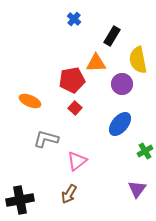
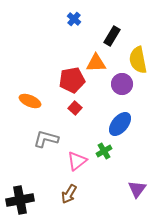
green cross: moved 41 px left
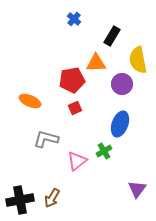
red square: rotated 24 degrees clockwise
blue ellipse: rotated 20 degrees counterclockwise
brown arrow: moved 17 px left, 4 px down
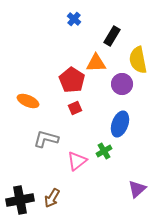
red pentagon: rotated 30 degrees counterclockwise
orange ellipse: moved 2 px left
purple triangle: rotated 12 degrees clockwise
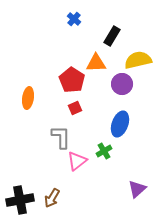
yellow semicircle: rotated 88 degrees clockwise
orange ellipse: moved 3 px up; rotated 75 degrees clockwise
gray L-shape: moved 15 px right, 2 px up; rotated 75 degrees clockwise
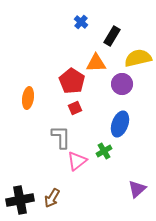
blue cross: moved 7 px right, 3 px down
yellow semicircle: moved 2 px up
red pentagon: moved 1 px down
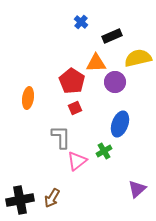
black rectangle: rotated 36 degrees clockwise
purple circle: moved 7 px left, 2 px up
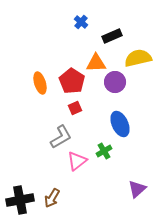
orange ellipse: moved 12 px right, 15 px up; rotated 25 degrees counterclockwise
blue ellipse: rotated 45 degrees counterclockwise
gray L-shape: rotated 60 degrees clockwise
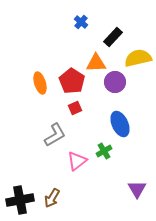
black rectangle: moved 1 px right, 1 px down; rotated 24 degrees counterclockwise
gray L-shape: moved 6 px left, 2 px up
purple triangle: rotated 18 degrees counterclockwise
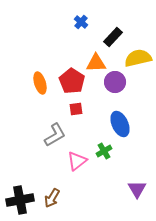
red square: moved 1 px right, 1 px down; rotated 16 degrees clockwise
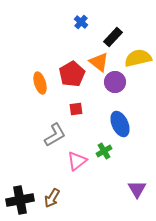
orange triangle: moved 3 px right, 1 px up; rotated 40 degrees clockwise
red pentagon: moved 7 px up; rotated 10 degrees clockwise
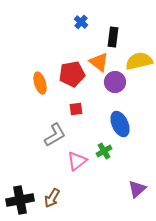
black rectangle: rotated 36 degrees counterclockwise
yellow semicircle: moved 1 px right, 3 px down
red pentagon: rotated 20 degrees clockwise
purple triangle: rotated 18 degrees clockwise
